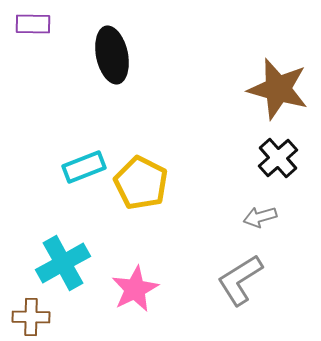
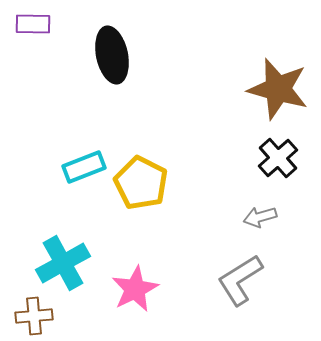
brown cross: moved 3 px right, 1 px up; rotated 6 degrees counterclockwise
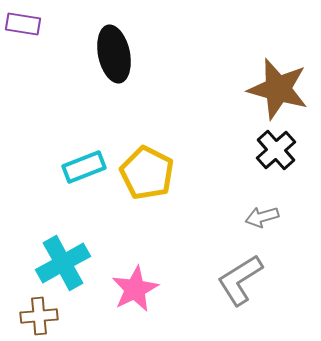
purple rectangle: moved 10 px left; rotated 8 degrees clockwise
black ellipse: moved 2 px right, 1 px up
black cross: moved 2 px left, 8 px up
yellow pentagon: moved 6 px right, 10 px up
gray arrow: moved 2 px right
brown cross: moved 5 px right
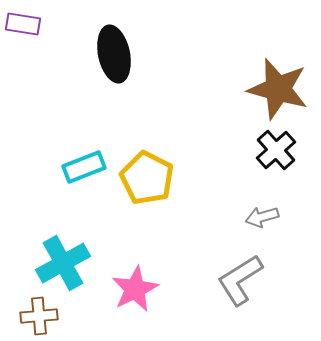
yellow pentagon: moved 5 px down
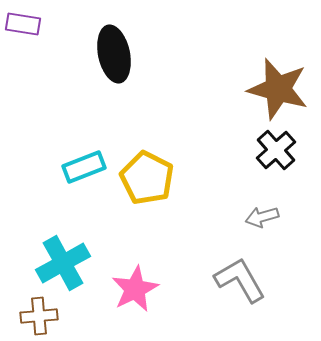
gray L-shape: rotated 92 degrees clockwise
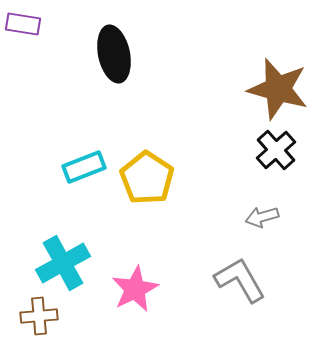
yellow pentagon: rotated 6 degrees clockwise
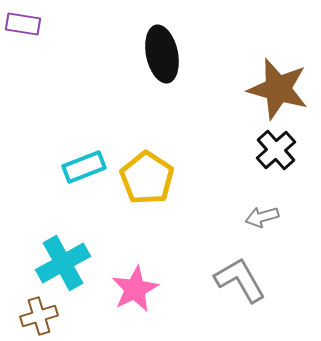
black ellipse: moved 48 px right
brown cross: rotated 12 degrees counterclockwise
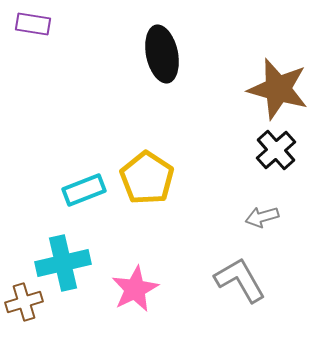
purple rectangle: moved 10 px right
cyan rectangle: moved 23 px down
cyan cross: rotated 16 degrees clockwise
brown cross: moved 15 px left, 14 px up
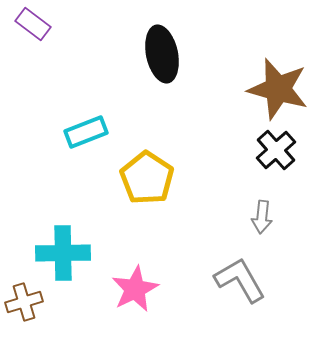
purple rectangle: rotated 28 degrees clockwise
cyan rectangle: moved 2 px right, 58 px up
gray arrow: rotated 68 degrees counterclockwise
cyan cross: moved 10 px up; rotated 12 degrees clockwise
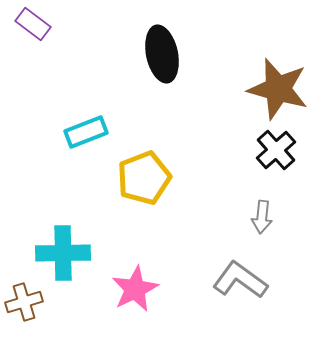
yellow pentagon: moved 3 px left; rotated 18 degrees clockwise
gray L-shape: rotated 24 degrees counterclockwise
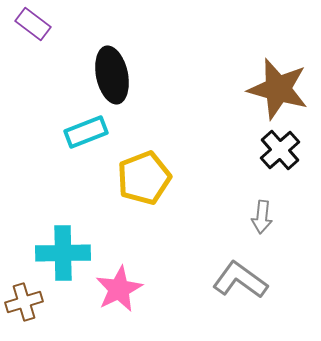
black ellipse: moved 50 px left, 21 px down
black cross: moved 4 px right
pink star: moved 16 px left
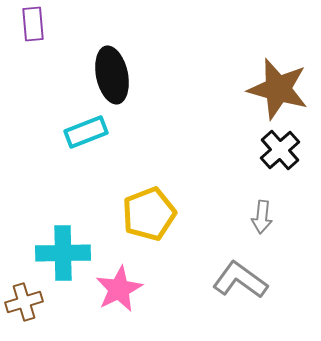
purple rectangle: rotated 48 degrees clockwise
yellow pentagon: moved 5 px right, 36 px down
